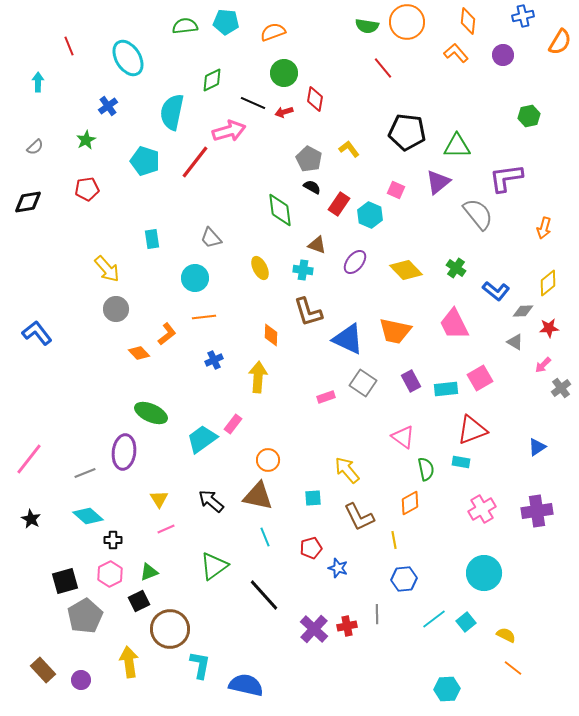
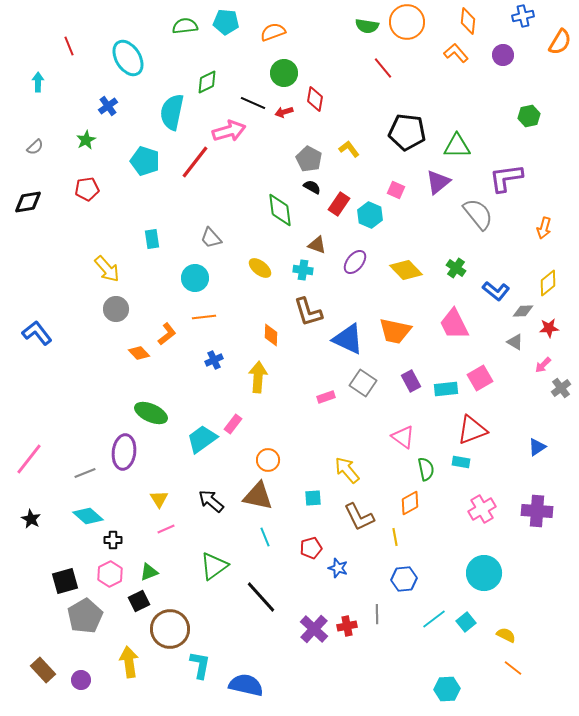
green diamond at (212, 80): moved 5 px left, 2 px down
yellow ellipse at (260, 268): rotated 25 degrees counterclockwise
purple cross at (537, 511): rotated 12 degrees clockwise
yellow line at (394, 540): moved 1 px right, 3 px up
black line at (264, 595): moved 3 px left, 2 px down
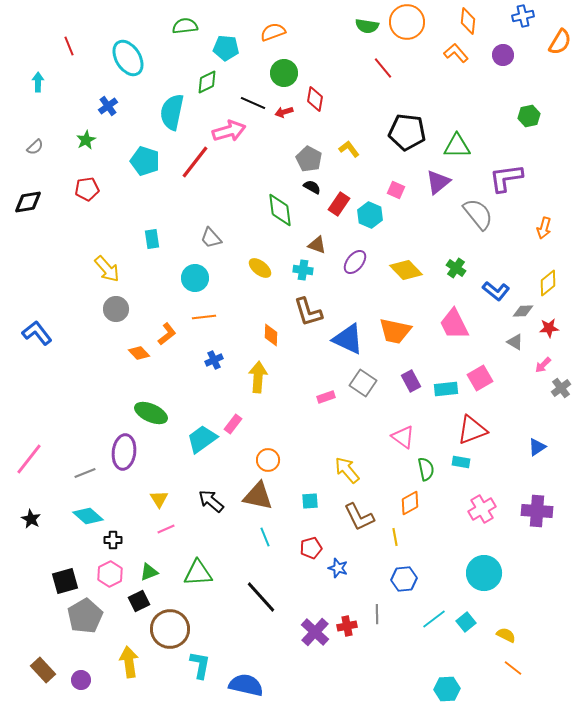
cyan pentagon at (226, 22): moved 26 px down
cyan square at (313, 498): moved 3 px left, 3 px down
green triangle at (214, 566): moved 16 px left, 7 px down; rotated 32 degrees clockwise
purple cross at (314, 629): moved 1 px right, 3 px down
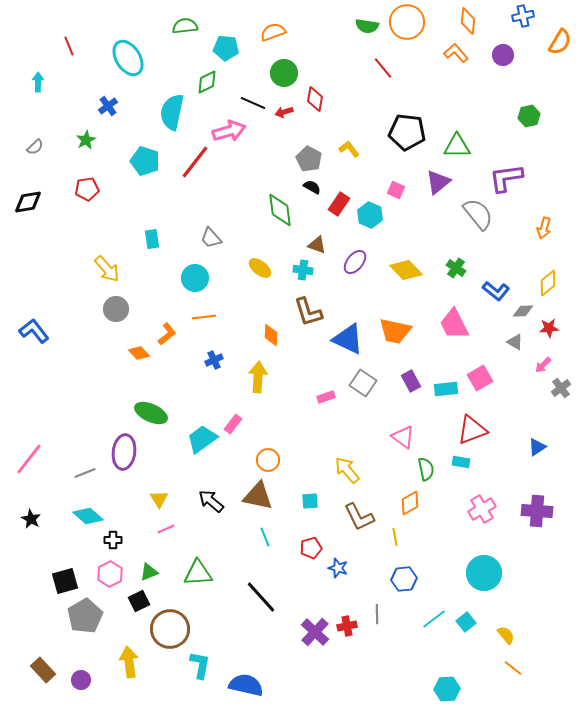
blue L-shape at (37, 333): moved 3 px left, 2 px up
yellow semicircle at (506, 635): rotated 24 degrees clockwise
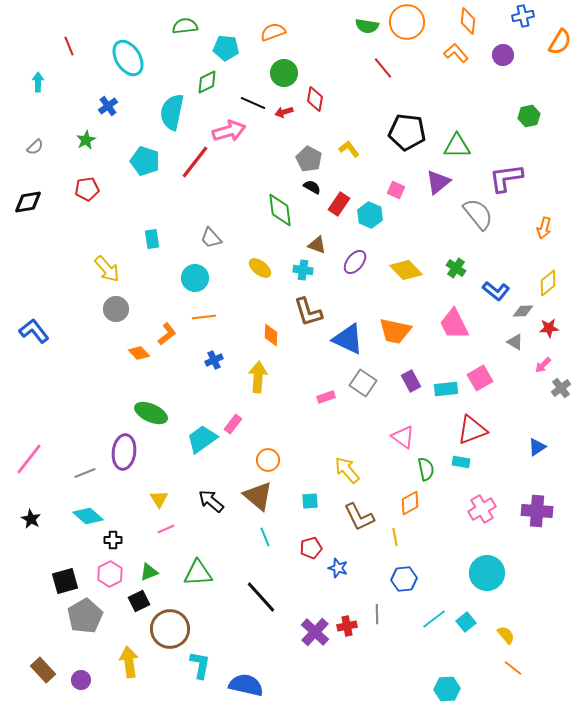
brown triangle at (258, 496): rotated 28 degrees clockwise
cyan circle at (484, 573): moved 3 px right
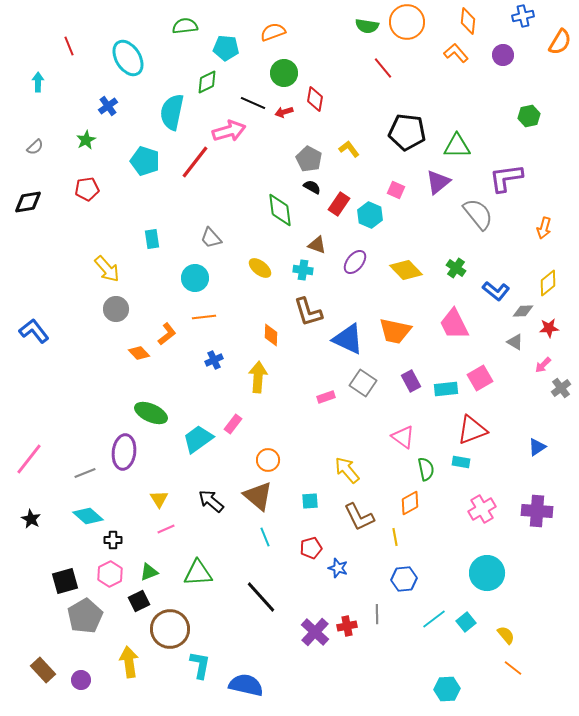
cyan trapezoid at (202, 439): moved 4 px left
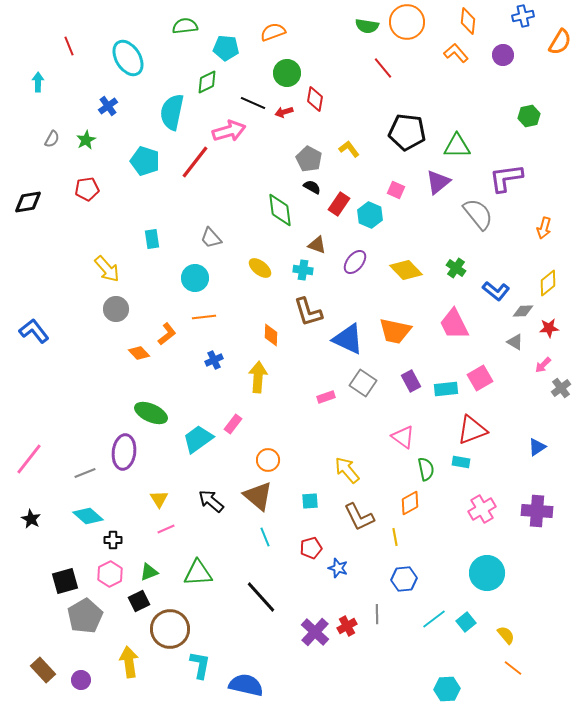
green circle at (284, 73): moved 3 px right
gray semicircle at (35, 147): moved 17 px right, 8 px up; rotated 18 degrees counterclockwise
red cross at (347, 626): rotated 18 degrees counterclockwise
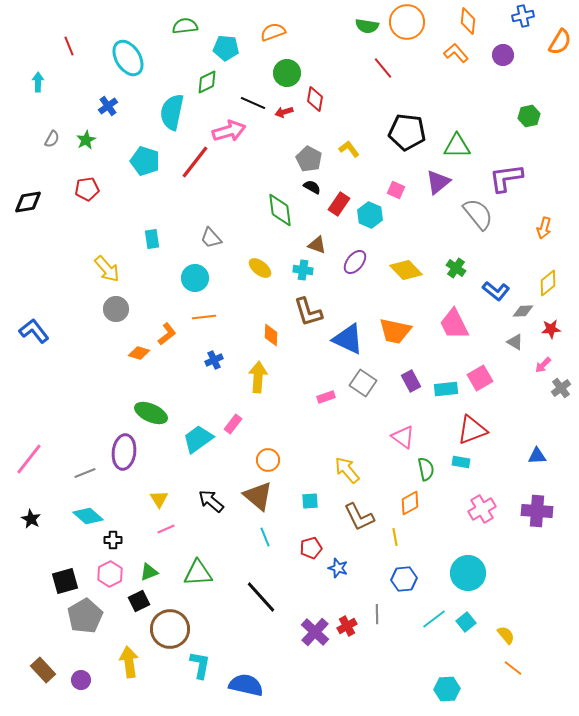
red star at (549, 328): moved 2 px right, 1 px down
orange diamond at (139, 353): rotated 30 degrees counterclockwise
blue triangle at (537, 447): moved 9 px down; rotated 30 degrees clockwise
cyan circle at (487, 573): moved 19 px left
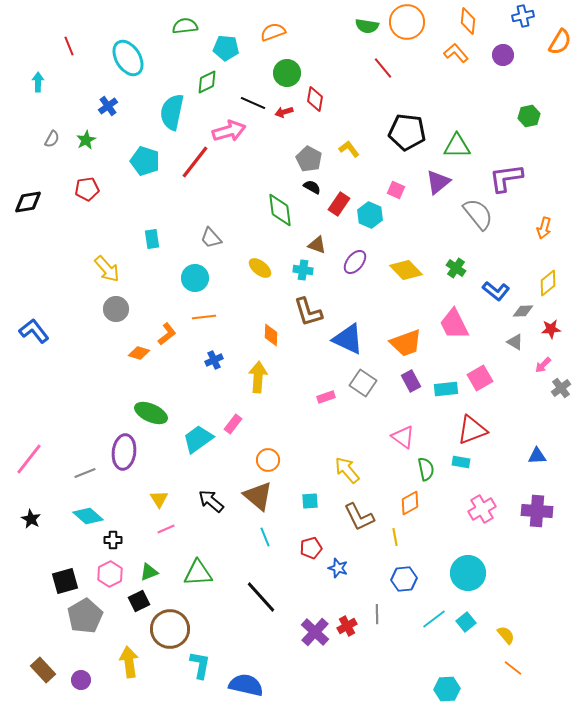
orange trapezoid at (395, 331): moved 11 px right, 12 px down; rotated 32 degrees counterclockwise
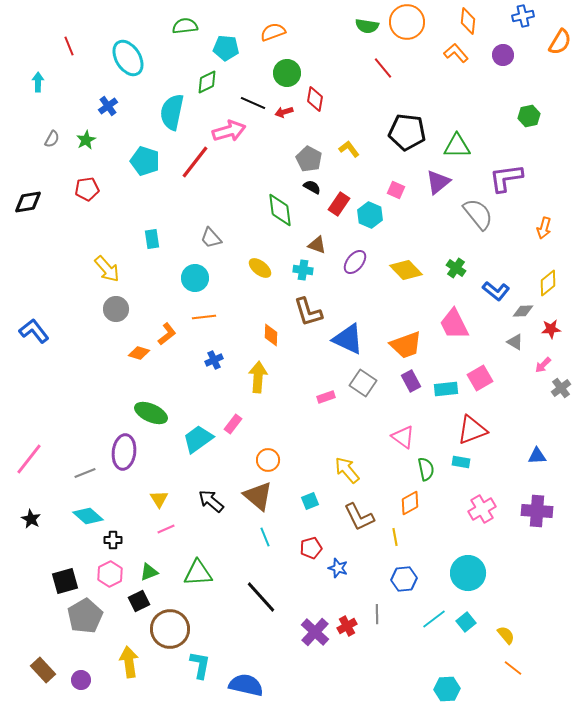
orange trapezoid at (406, 343): moved 2 px down
cyan square at (310, 501): rotated 18 degrees counterclockwise
